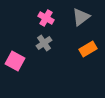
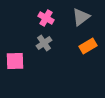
orange rectangle: moved 3 px up
pink square: rotated 30 degrees counterclockwise
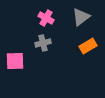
gray cross: moved 1 px left; rotated 21 degrees clockwise
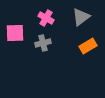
pink square: moved 28 px up
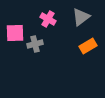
pink cross: moved 2 px right, 1 px down
gray cross: moved 8 px left, 1 px down
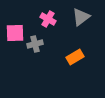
orange rectangle: moved 13 px left, 11 px down
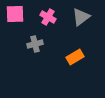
pink cross: moved 2 px up
pink square: moved 19 px up
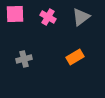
gray cross: moved 11 px left, 15 px down
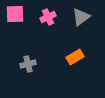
pink cross: rotated 35 degrees clockwise
gray cross: moved 4 px right, 5 px down
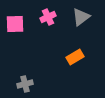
pink square: moved 10 px down
gray cross: moved 3 px left, 20 px down
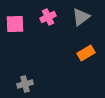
orange rectangle: moved 11 px right, 4 px up
